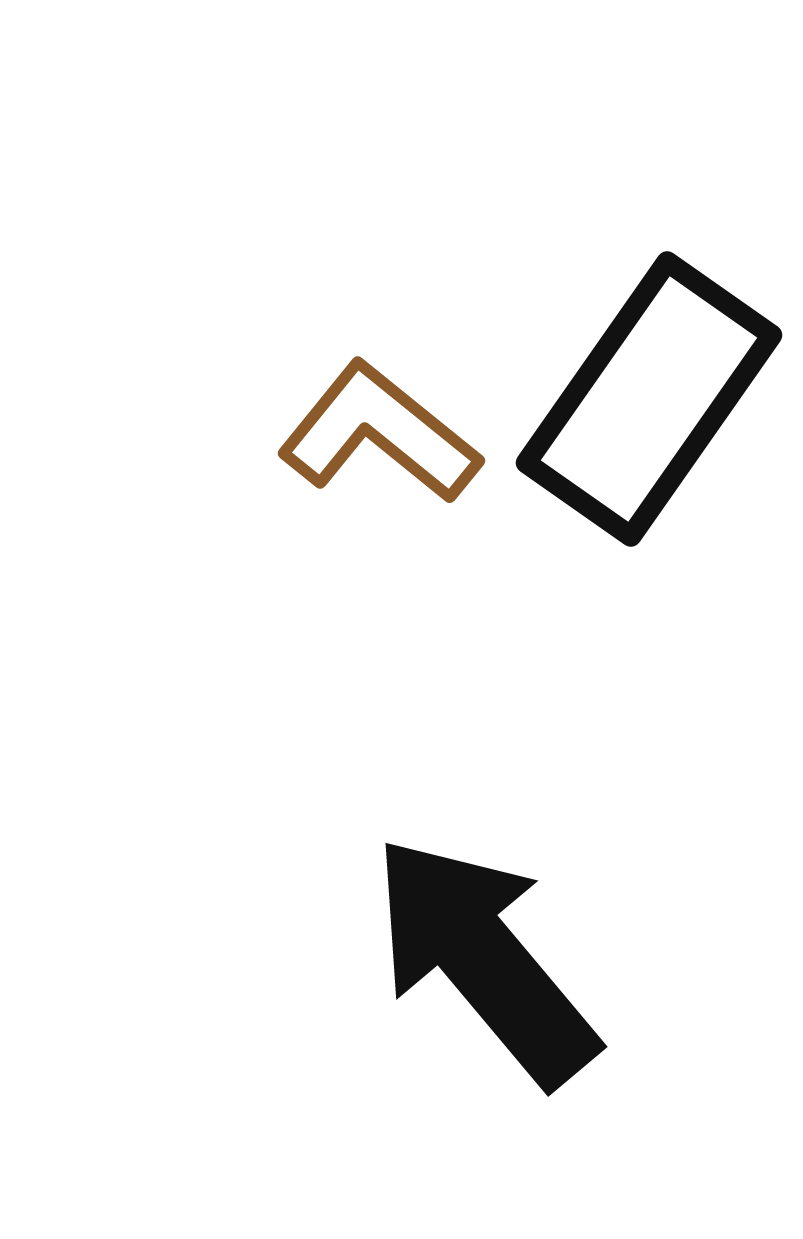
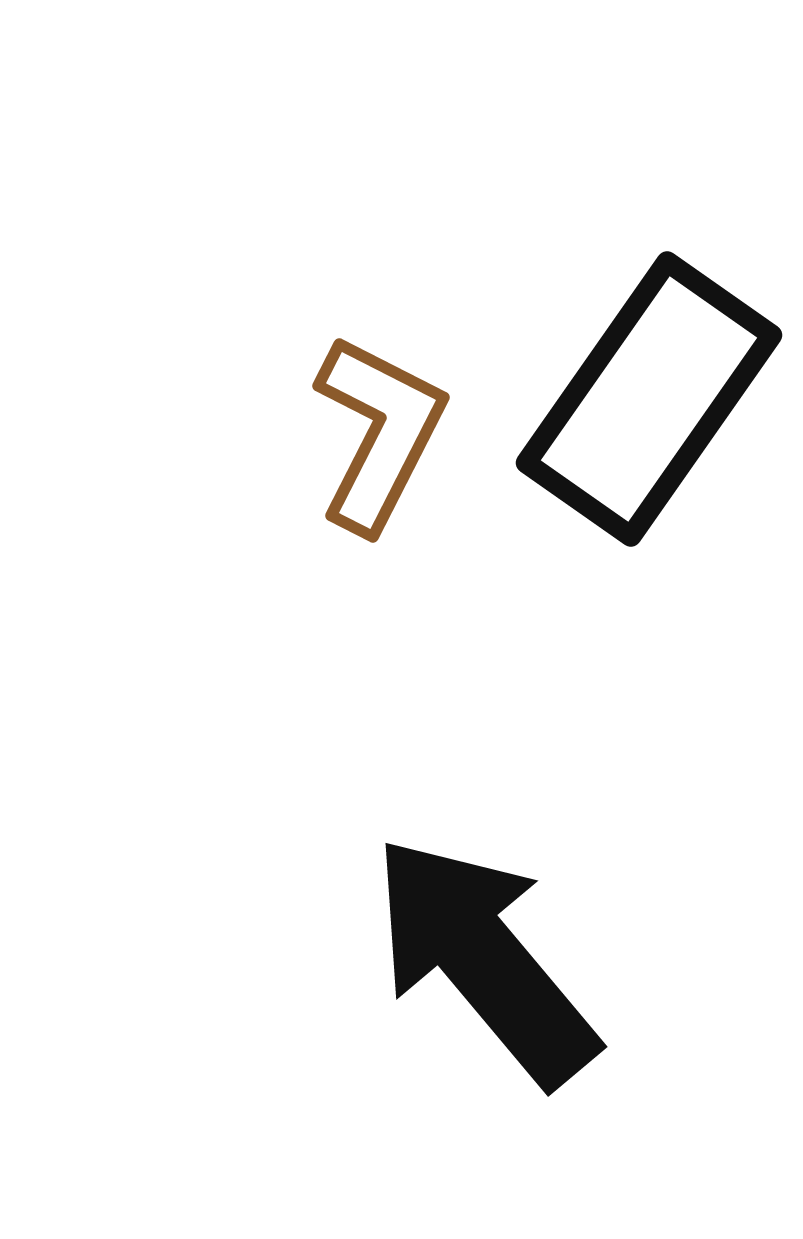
brown L-shape: rotated 78 degrees clockwise
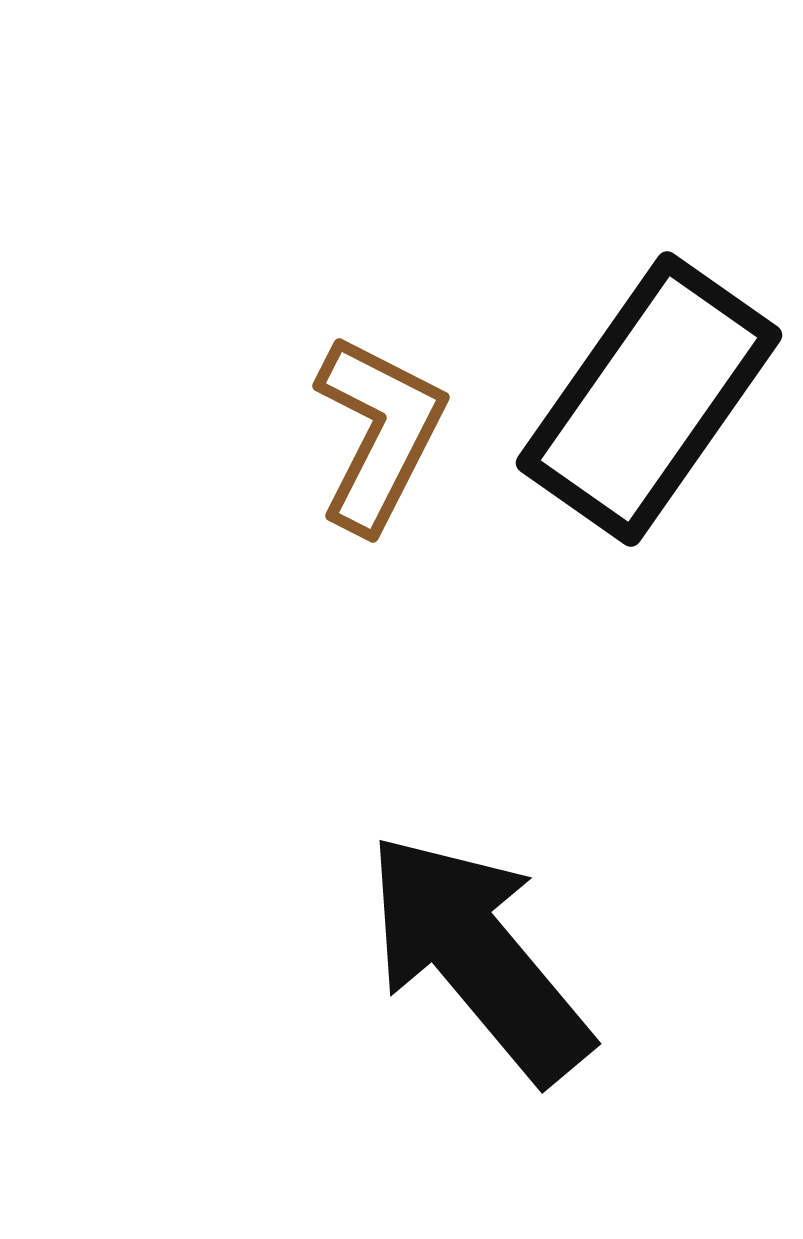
black arrow: moved 6 px left, 3 px up
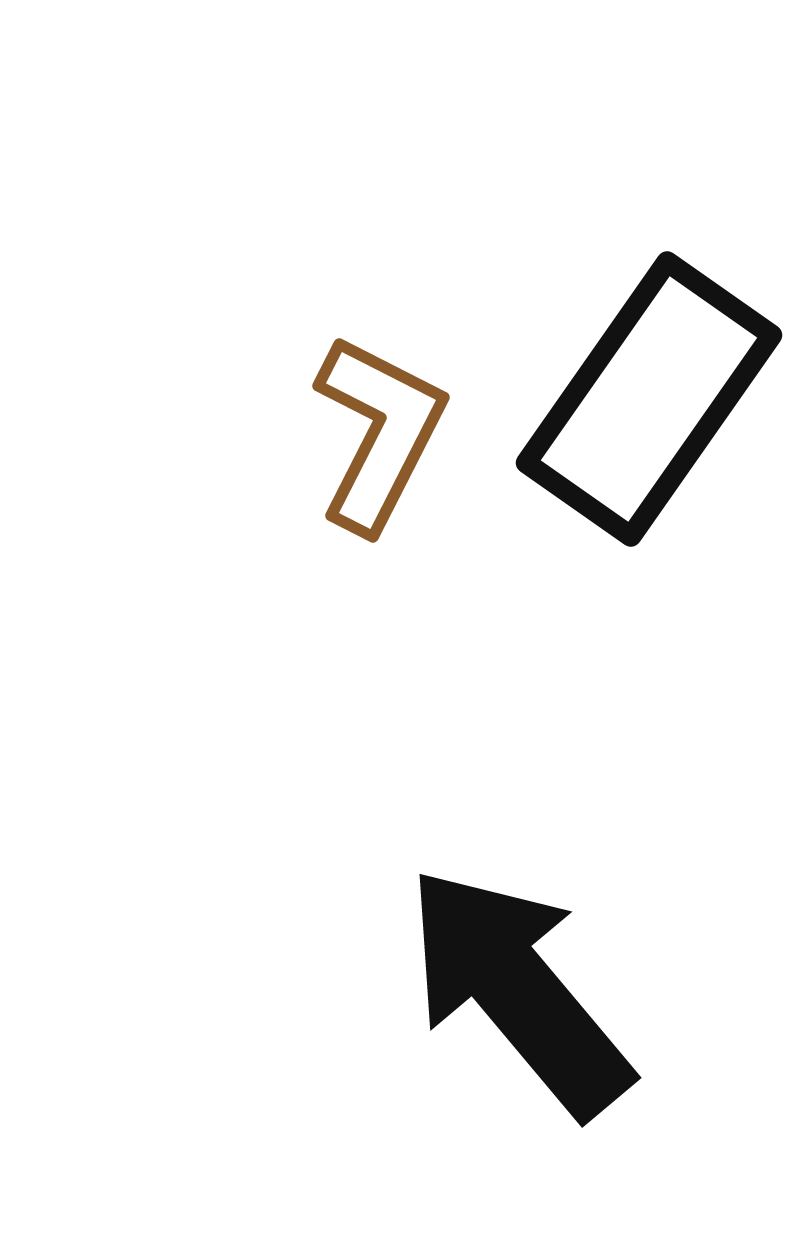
black arrow: moved 40 px right, 34 px down
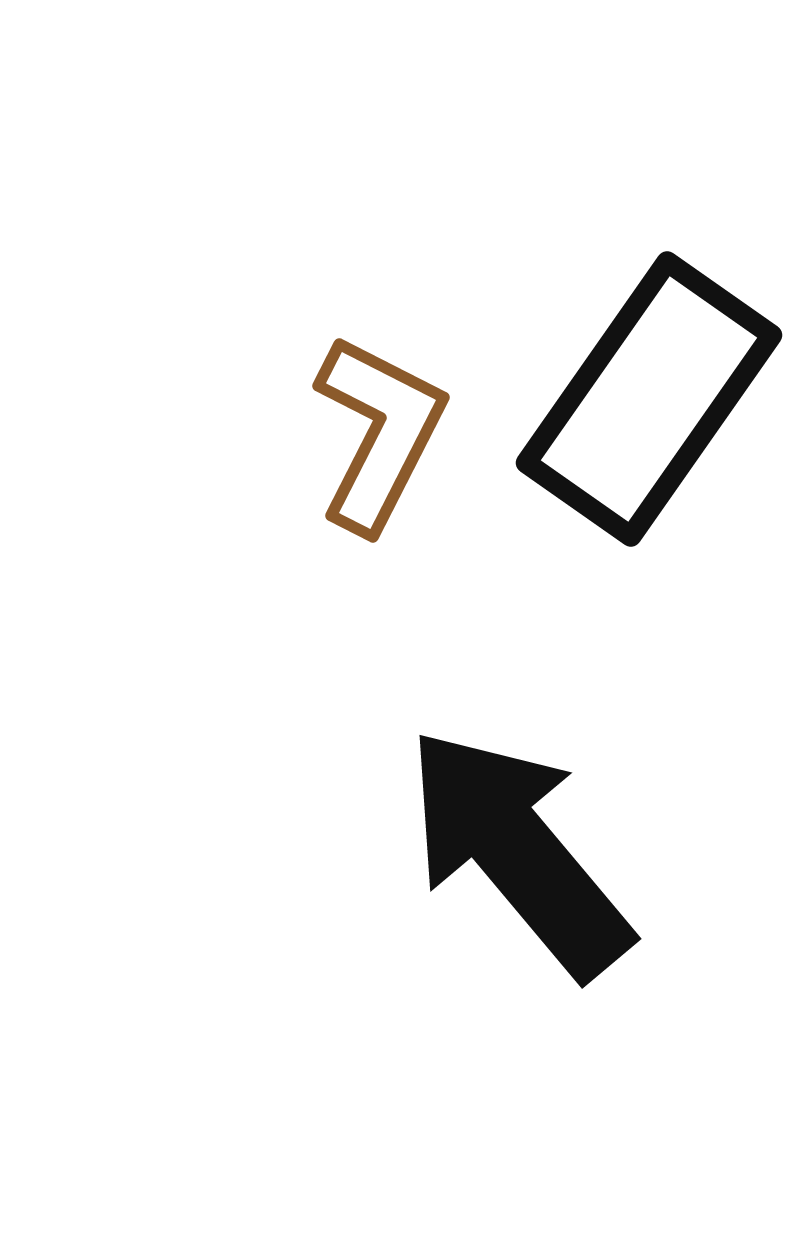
black arrow: moved 139 px up
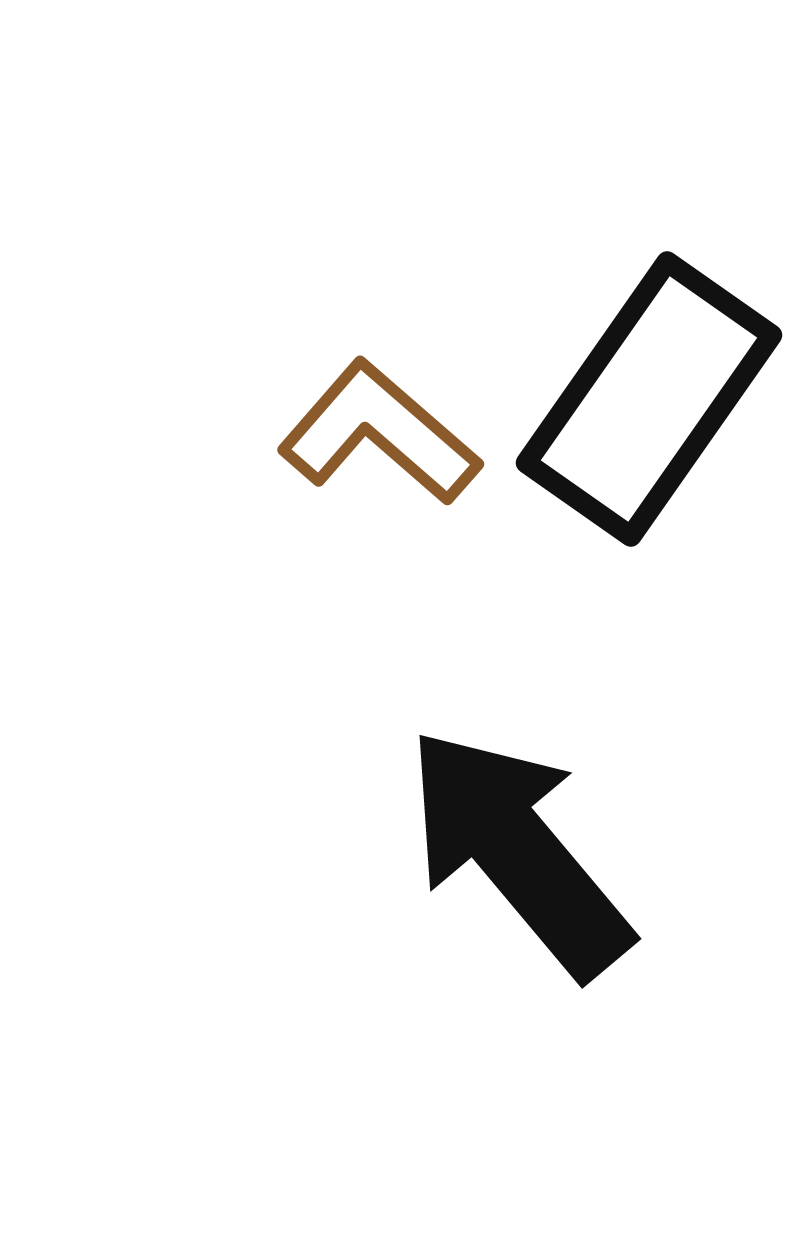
brown L-shape: rotated 76 degrees counterclockwise
